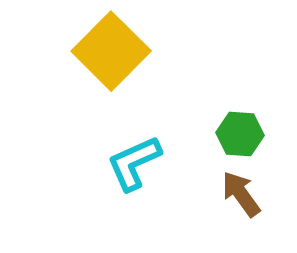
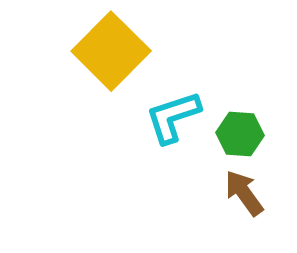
cyan L-shape: moved 39 px right, 46 px up; rotated 6 degrees clockwise
brown arrow: moved 3 px right, 1 px up
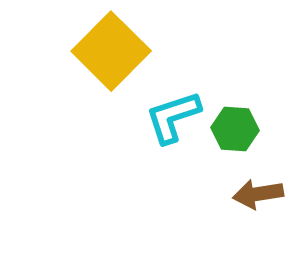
green hexagon: moved 5 px left, 5 px up
brown arrow: moved 14 px right, 1 px down; rotated 63 degrees counterclockwise
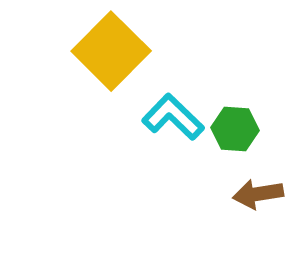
cyan L-shape: rotated 62 degrees clockwise
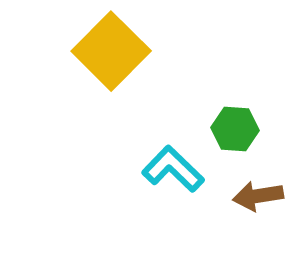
cyan L-shape: moved 52 px down
brown arrow: moved 2 px down
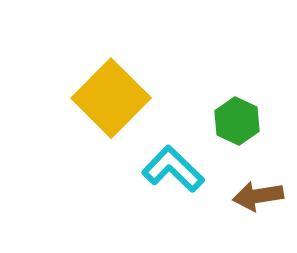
yellow square: moved 47 px down
green hexagon: moved 2 px right, 8 px up; rotated 21 degrees clockwise
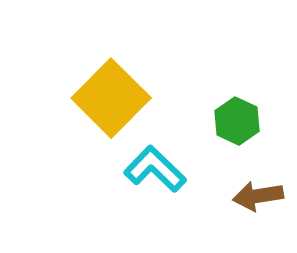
cyan L-shape: moved 18 px left
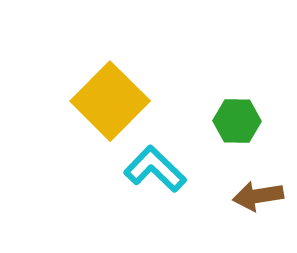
yellow square: moved 1 px left, 3 px down
green hexagon: rotated 24 degrees counterclockwise
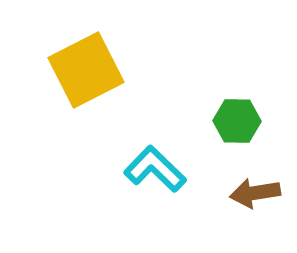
yellow square: moved 24 px left, 31 px up; rotated 18 degrees clockwise
brown arrow: moved 3 px left, 3 px up
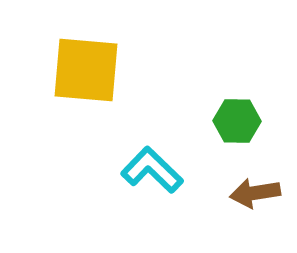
yellow square: rotated 32 degrees clockwise
cyan L-shape: moved 3 px left, 1 px down
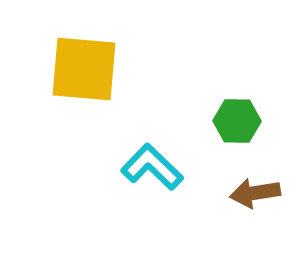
yellow square: moved 2 px left, 1 px up
cyan L-shape: moved 3 px up
